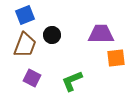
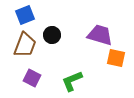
purple trapezoid: moved 1 px left, 1 px down; rotated 16 degrees clockwise
orange square: rotated 18 degrees clockwise
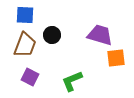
blue square: rotated 24 degrees clockwise
orange square: rotated 18 degrees counterclockwise
purple square: moved 2 px left, 1 px up
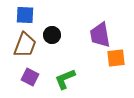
purple trapezoid: rotated 116 degrees counterclockwise
green L-shape: moved 7 px left, 2 px up
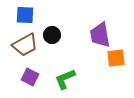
brown trapezoid: rotated 40 degrees clockwise
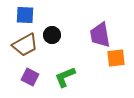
green L-shape: moved 2 px up
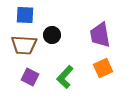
brown trapezoid: moved 1 px left; rotated 32 degrees clockwise
orange square: moved 13 px left, 10 px down; rotated 18 degrees counterclockwise
green L-shape: rotated 25 degrees counterclockwise
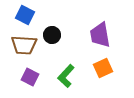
blue square: rotated 24 degrees clockwise
green L-shape: moved 1 px right, 1 px up
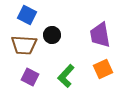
blue square: moved 2 px right
orange square: moved 1 px down
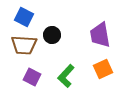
blue square: moved 3 px left, 2 px down
purple square: moved 2 px right
